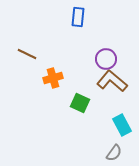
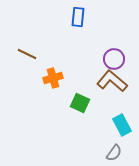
purple circle: moved 8 px right
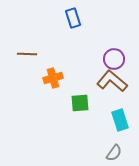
blue rectangle: moved 5 px left, 1 px down; rotated 24 degrees counterclockwise
brown line: rotated 24 degrees counterclockwise
green square: rotated 30 degrees counterclockwise
cyan rectangle: moved 2 px left, 5 px up; rotated 10 degrees clockwise
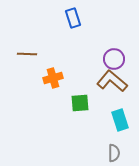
gray semicircle: rotated 36 degrees counterclockwise
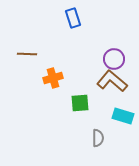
cyan rectangle: moved 3 px right, 4 px up; rotated 55 degrees counterclockwise
gray semicircle: moved 16 px left, 15 px up
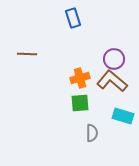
orange cross: moved 27 px right
gray semicircle: moved 6 px left, 5 px up
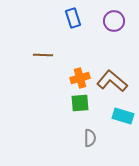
brown line: moved 16 px right, 1 px down
purple circle: moved 38 px up
gray semicircle: moved 2 px left, 5 px down
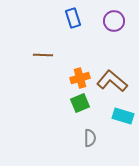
green square: rotated 18 degrees counterclockwise
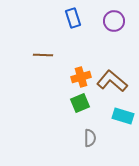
orange cross: moved 1 px right, 1 px up
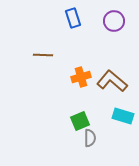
green square: moved 18 px down
